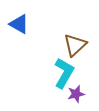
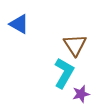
brown triangle: rotated 20 degrees counterclockwise
purple star: moved 5 px right
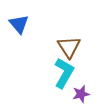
blue triangle: rotated 20 degrees clockwise
brown triangle: moved 6 px left, 2 px down
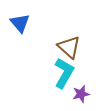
blue triangle: moved 1 px right, 1 px up
brown triangle: rotated 15 degrees counterclockwise
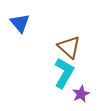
purple star: rotated 12 degrees counterclockwise
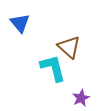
cyan L-shape: moved 11 px left, 5 px up; rotated 44 degrees counterclockwise
purple star: moved 4 px down
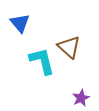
cyan L-shape: moved 11 px left, 7 px up
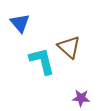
purple star: rotated 30 degrees clockwise
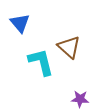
cyan L-shape: moved 1 px left, 1 px down
purple star: moved 1 px left, 1 px down
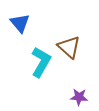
cyan L-shape: rotated 44 degrees clockwise
purple star: moved 1 px left, 2 px up
